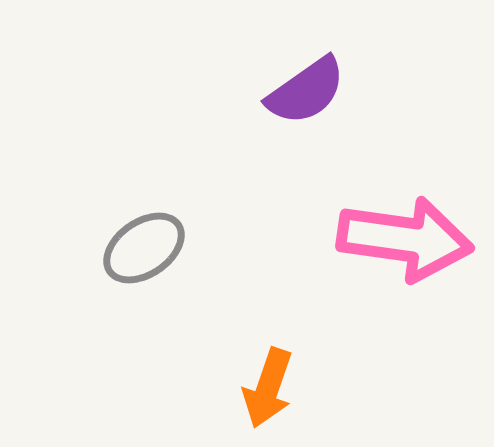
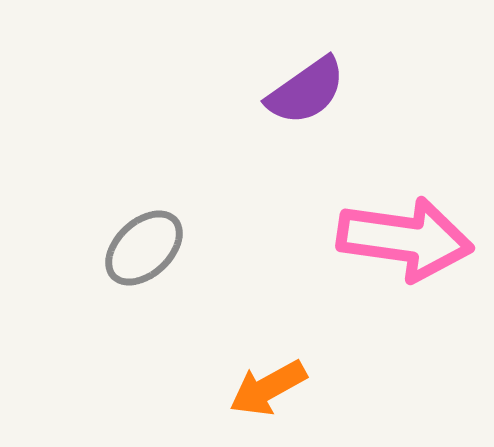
gray ellipse: rotated 8 degrees counterclockwise
orange arrow: rotated 42 degrees clockwise
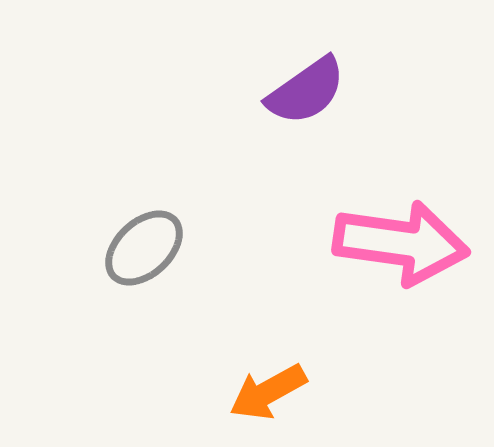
pink arrow: moved 4 px left, 4 px down
orange arrow: moved 4 px down
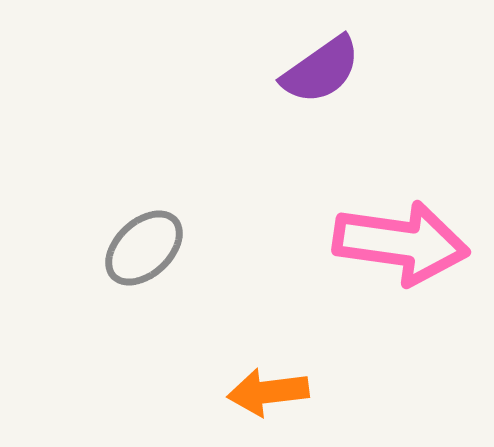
purple semicircle: moved 15 px right, 21 px up
orange arrow: rotated 22 degrees clockwise
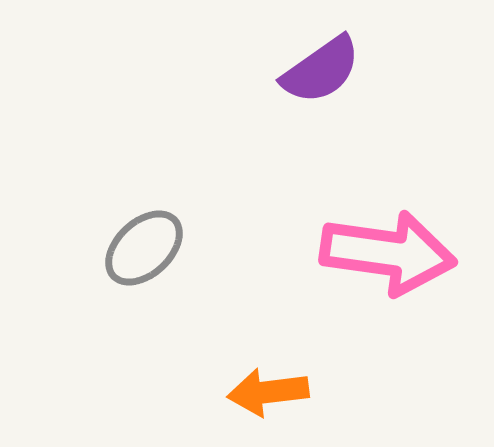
pink arrow: moved 13 px left, 10 px down
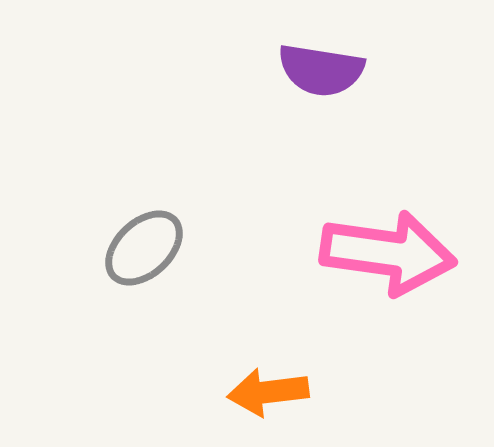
purple semicircle: rotated 44 degrees clockwise
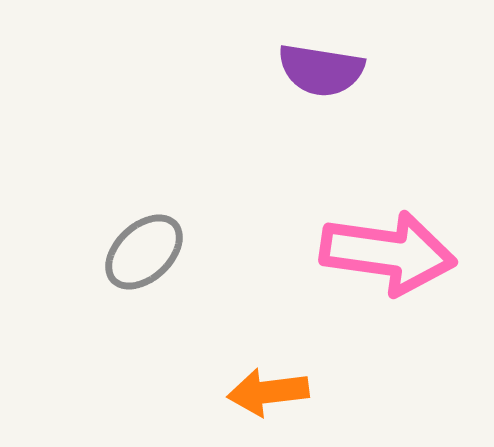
gray ellipse: moved 4 px down
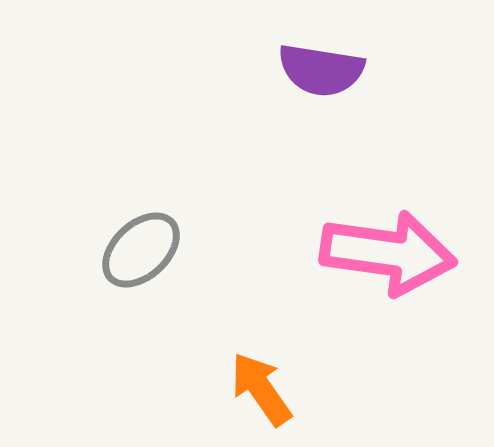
gray ellipse: moved 3 px left, 2 px up
orange arrow: moved 7 px left, 3 px up; rotated 62 degrees clockwise
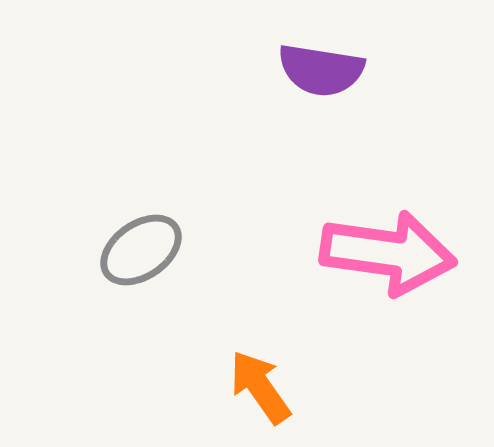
gray ellipse: rotated 8 degrees clockwise
orange arrow: moved 1 px left, 2 px up
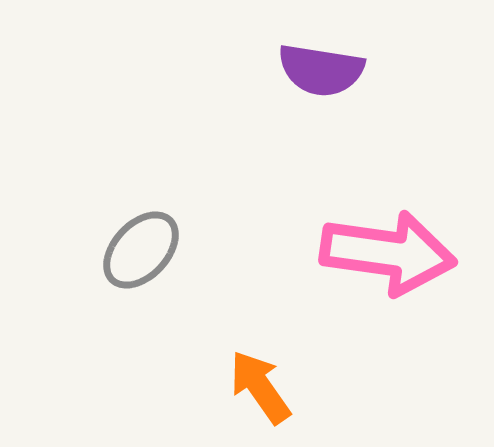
gray ellipse: rotated 12 degrees counterclockwise
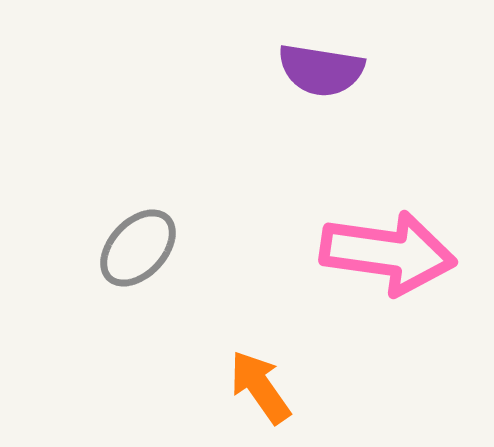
gray ellipse: moved 3 px left, 2 px up
